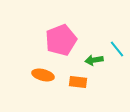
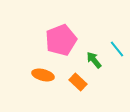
green arrow: rotated 60 degrees clockwise
orange rectangle: rotated 36 degrees clockwise
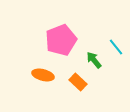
cyan line: moved 1 px left, 2 px up
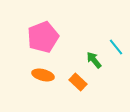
pink pentagon: moved 18 px left, 3 px up
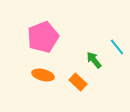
cyan line: moved 1 px right
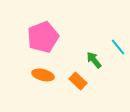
cyan line: moved 1 px right
orange rectangle: moved 1 px up
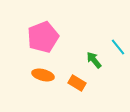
orange rectangle: moved 1 px left, 2 px down; rotated 12 degrees counterclockwise
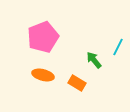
cyan line: rotated 66 degrees clockwise
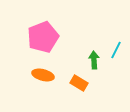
cyan line: moved 2 px left, 3 px down
green arrow: rotated 36 degrees clockwise
orange rectangle: moved 2 px right
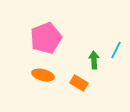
pink pentagon: moved 3 px right, 1 px down
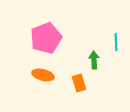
cyan line: moved 8 px up; rotated 30 degrees counterclockwise
orange rectangle: rotated 42 degrees clockwise
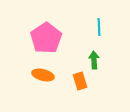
pink pentagon: rotated 12 degrees counterclockwise
cyan line: moved 17 px left, 15 px up
orange rectangle: moved 1 px right, 2 px up
